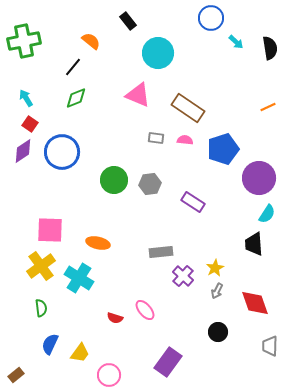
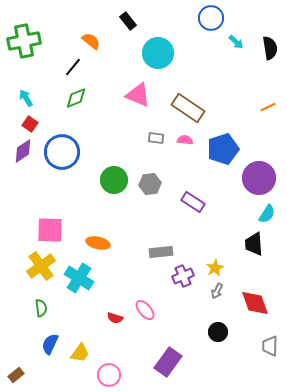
purple cross at (183, 276): rotated 25 degrees clockwise
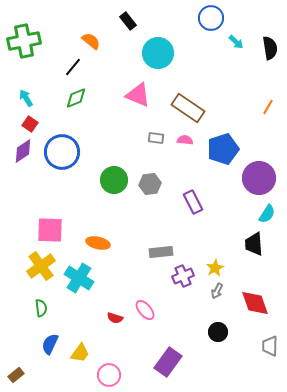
orange line at (268, 107): rotated 35 degrees counterclockwise
purple rectangle at (193, 202): rotated 30 degrees clockwise
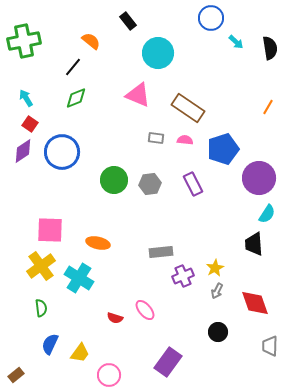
purple rectangle at (193, 202): moved 18 px up
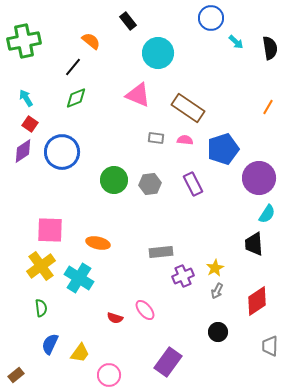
red diamond at (255, 303): moved 2 px right, 2 px up; rotated 76 degrees clockwise
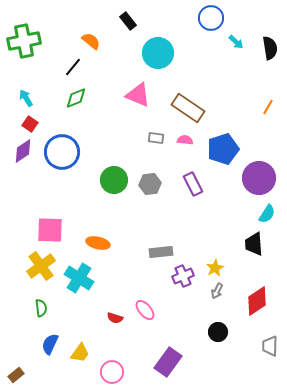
pink circle at (109, 375): moved 3 px right, 3 px up
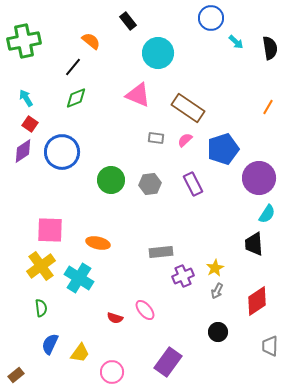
pink semicircle at (185, 140): rotated 49 degrees counterclockwise
green circle at (114, 180): moved 3 px left
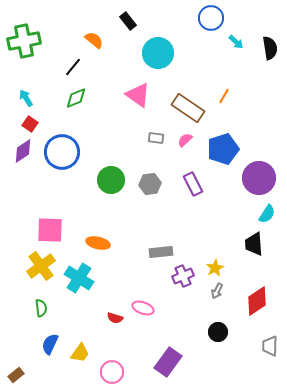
orange semicircle at (91, 41): moved 3 px right, 1 px up
pink triangle at (138, 95): rotated 12 degrees clockwise
orange line at (268, 107): moved 44 px left, 11 px up
pink ellipse at (145, 310): moved 2 px left, 2 px up; rotated 30 degrees counterclockwise
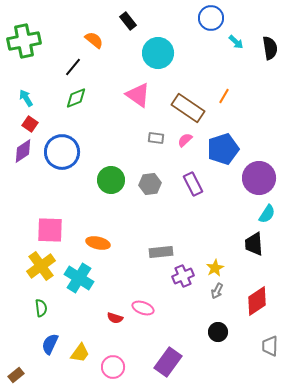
pink circle at (112, 372): moved 1 px right, 5 px up
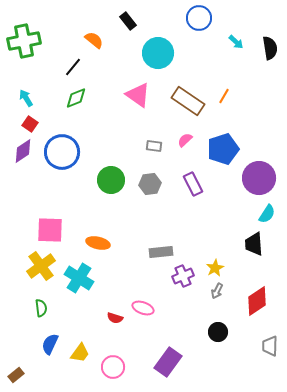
blue circle at (211, 18): moved 12 px left
brown rectangle at (188, 108): moved 7 px up
gray rectangle at (156, 138): moved 2 px left, 8 px down
